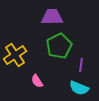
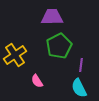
cyan semicircle: rotated 42 degrees clockwise
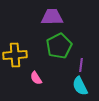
yellow cross: rotated 30 degrees clockwise
pink semicircle: moved 1 px left, 3 px up
cyan semicircle: moved 1 px right, 2 px up
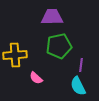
green pentagon: rotated 15 degrees clockwise
pink semicircle: rotated 16 degrees counterclockwise
cyan semicircle: moved 2 px left
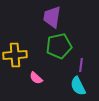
purple trapezoid: rotated 80 degrees counterclockwise
